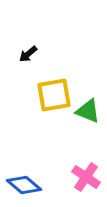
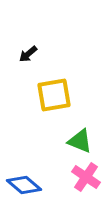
green triangle: moved 8 px left, 30 px down
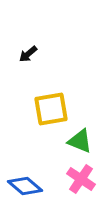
yellow square: moved 3 px left, 14 px down
pink cross: moved 5 px left, 2 px down
blue diamond: moved 1 px right, 1 px down
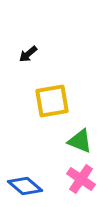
yellow square: moved 1 px right, 8 px up
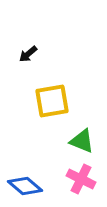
green triangle: moved 2 px right
pink cross: rotated 8 degrees counterclockwise
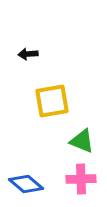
black arrow: rotated 36 degrees clockwise
pink cross: rotated 28 degrees counterclockwise
blue diamond: moved 1 px right, 2 px up
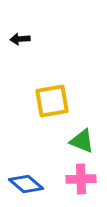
black arrow: moved 8 px left, 15 px up
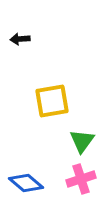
green triangle: rotated 44 degrees clockwise
pink cross: rotated 16 degrees counterclockwise
blue diamond: moved 1 px up
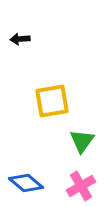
pink cross: moved 7 px down; rotated 12 degrees counterclockwise
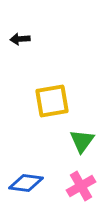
blue diamond: rotated 32 degrees counterclockwise
